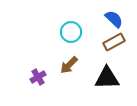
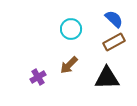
cyan circle: moved 3 px up
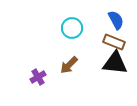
blue semicircle: moved 2 px right, 1 px down; rotated 18 degrees clockwise
cyan circle: moved 1 px right, 1 px up
brown rectangle: rotated 50 degrees clockwise
black triangle: moved 8 px right, 15 px up; rotated 8 degrees clockwise
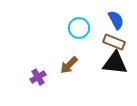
cyan circle: moved 7 px right
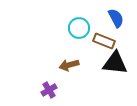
blue semicircle: moved 2 px up
brown rectangle: moved 10 px left, 1 px up
brown arrow: rotated 30 degrees clockwise
purple cross: moved 11 px right, 13 px down
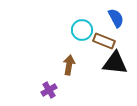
cyan circle: moved 3 px right, 2 px down
brown arrow: rotated 114 degrees clockwise
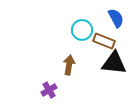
black triangle: moved 1 px left
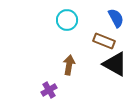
cyan circle: moved 15 px left, 10 px up
black triangle: moved 1 px right, 1 px down; rotated 24 degrees clockwise
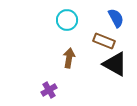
brown arrow: moved 7 px up
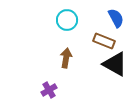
brown arrow: moved 3 px left
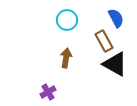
brown rectangle: rotated 40 degrees clockwise
purple cross: moved 1 px left, 2 px down
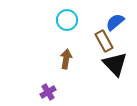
blue semicircle: moved 1 px left, 4 px down; rotated 102 degrees counterclockwise
brown arrow: moved 1 px down
black triangle: rotated 16 degrees clockwise
